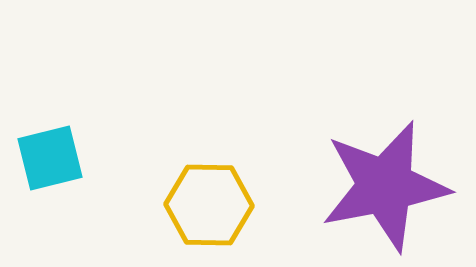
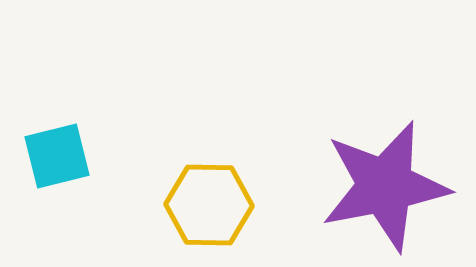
cyan square: moved 7 px right, 2 px up
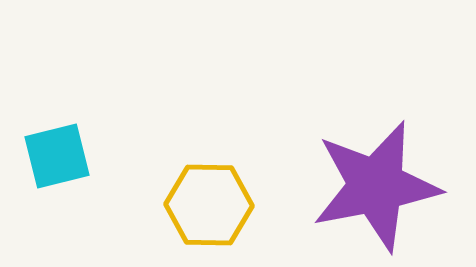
purple star: moved 9 px left
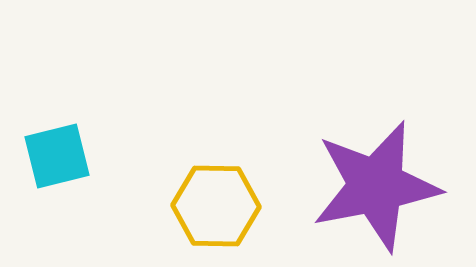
yellow hexagon: moved 7 px right, 1 px down
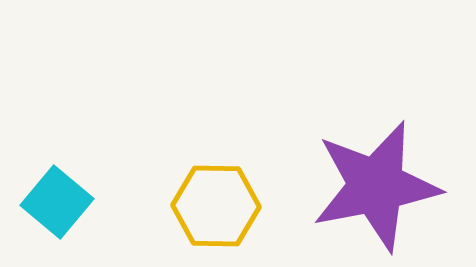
cyan square: moved 46 px down; rotated 36 degrees counterclockwise
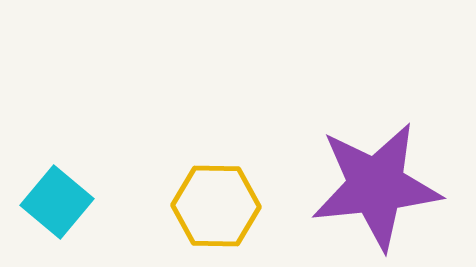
purple star: rotated 5 degrees clockwise
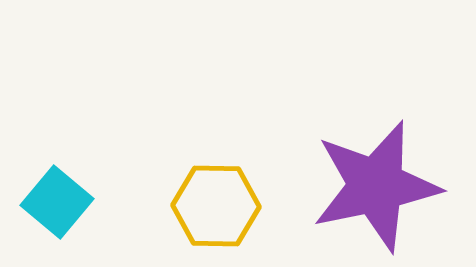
purple star: rotated 6 degrees counterclockwise
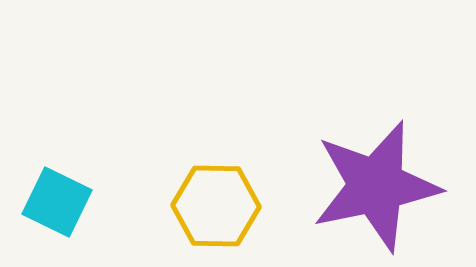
cyan square: rotated 14 degrees counterclockwise
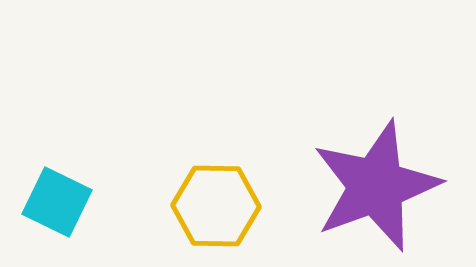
purple star: rotated 8 degrees counterclockwise
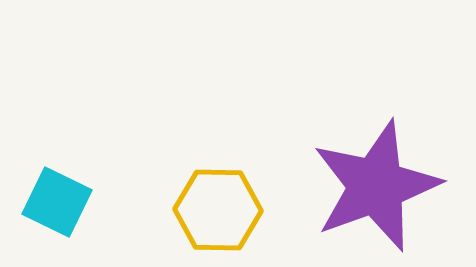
yellow hexagon: moved 2 px right, 4 px down
